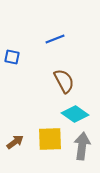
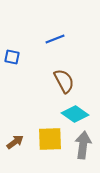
gray arrow: moved 1 px right, 1 px up
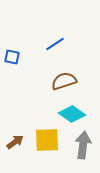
blue line: moved 5 px down; rotated 12 degrees counterclockwise
brown semicircle: rotated 80 degrees counterclockwise
cyan diamond: moved 3 px left
yellow square: moved 3 px left, 1 px down
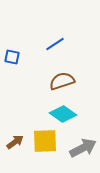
brown semicircle: moved 2 px left
cyan diamond: moved 9 px left
yellow square: moved 2 px left, 1 px down
gray arrow: moved 3 px down; rotated 56 degrees clockwise
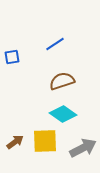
blue square: rotated 21 degrees counterclockwise
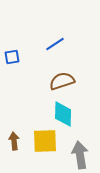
cyan diamond: rotated 56 degrees clockwise
brown arrow: moved 1 px left, 1 px up; rotated 60 degrees counterclockwise
gray arrow: moved 3 px left, 7 px down; rotated 72 degrees counterclockwise
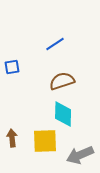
blue square: moved 10 px down
brown arrow: moved 2 px left, 3 px up
gray arrow: rotated 104 degrees counterclockwise
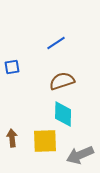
blue line: moved 1 px right, 1 px up
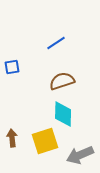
yellow square: rotated 16 degrees counterclockwise
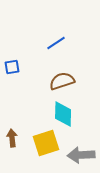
yellow square: moved 1 px right, 2 px down
gray arrow: moved 1 px right; rotated 20 degrees clockwise
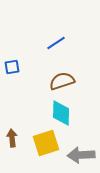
cyan diamond: moved 2 px left, 1 px up
